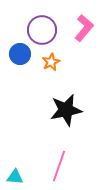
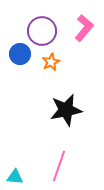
purple circle: moved 1 px down
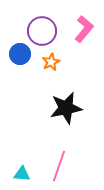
pink L-shape: moved 1 px down
black star: moved 2 px up
cyan triangle: moved 7 px right, 3 px up
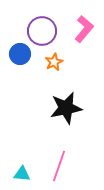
orange star: moved 3 px right
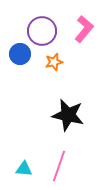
orange star: rotated 12 degrees clockwise
black star: moved 2 px right, 7 px down; rotated 24 degrees clockwise
cyan triangle: moved 2 px right, 5 px up
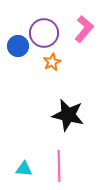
purple circle: moved 2 px right, 2 px down
blue circle: moved 2 px left, 8 px up
orange star: moved 2 px left; rotated 12 degrees counterclockwise
pink line: rotated 20 degrees counterclockwise
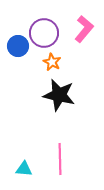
orange star: rotated 18 degrees counterclockwise
black star: moved 9 px left, 20 px up
pink line: moved 1 px right, 7 px up
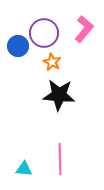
black star: rotated 8 degrees counterclockwise
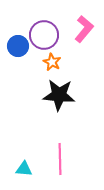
purple circle: moved 2 px down
